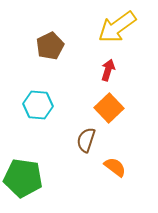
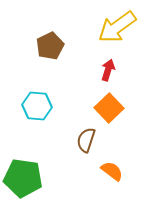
cyan hexagon: moved 1 px left, 1 px down
orange semicircle: moved 3 px left, 4 px down
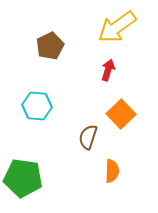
orange square: moved 12 px right, 6 px down
brown semicircle: moved 2 px right, 3 px up
orange semicircle: rotated 55 degrees clockwise
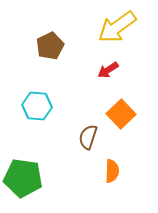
red arrow: rotated 140 degrees counterclockwise
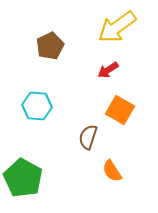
orange square: moved 1 px left, 4 px up; rotated 16 degrees counterclockwise
orange semicircle: rotated 145 degrees clockwise
green pentagon: rotated 21 degrees clockwise
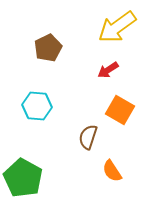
brown pentagon: moved 2 px left, 2 px down
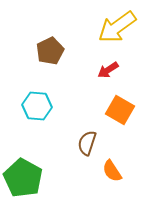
brown pentagon: moved 2 px right, 3 px down
brown semicircle: moved 1 px left, 6 px down
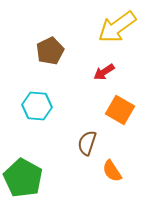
red arrow: moved 4 px left, 2 px down
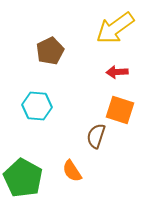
yellow arrow: moved 2 px left, 1 px down
red arrow: moved 13 px right; rotated 30 degrees clockwise
orange square: rotated 12 degrees counterclockwise
brown semicircle: moved 9 px right, 7 px up
orange semicircle: moved 40 px left
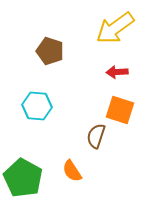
brown pentagon: rotated 28 degrees counterclockwise
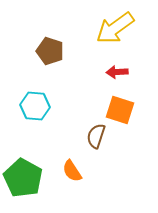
cyan hexagon: moved 2 px left
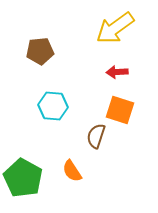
brown pentagon: moved 10 px left; rotated 24 degrees counterclockwise
cyan hexagon: moved 18 px right
